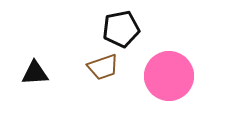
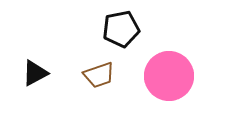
brown trapezoid: moved 4 px left, 8 px down
black triangle: rotated 24 degrees counterclockwise
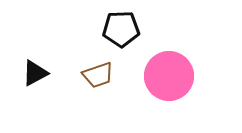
black pentagon: rotated 9 degrees clockwise
brown trapezoid: moved 1 px left
